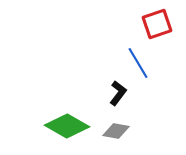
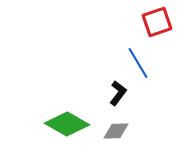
red square: moved 2 px up
green diamond: moved 2 px up
gray diamond: rotated 12 degrees counterclockwise
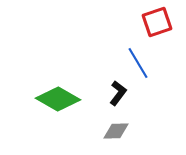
green diamond: moved 9 px left, 25 px up
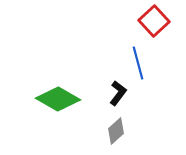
red square: moved 3 px left, 1 px up; rotated 24 degrees counterclockwise
blue line: rotated 16 degrees clockwise
gray diamond: rotated 40 degrees counterclockwise
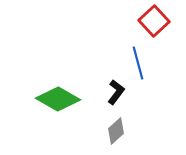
black L-shape: moved 2 px left, 1 px up
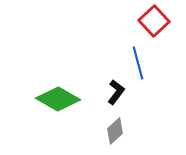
gray diamond: moved 1 px left
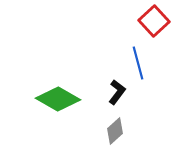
black L-shape: moved 1 px right
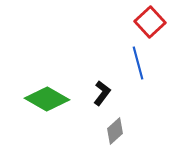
red square: moved 4 px left, 1 px down
black L-shape: moved 15 px left, 1 px down
green diamond: moved 11 px left
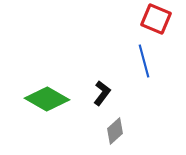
red square: moved 6 px right, 3 px up; rotated 24 degrees counterclockwise
blue line: moved 6 px right, 2 px up
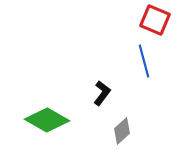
red square: moved 1 px left, 1 px down
green diamond: moved 21 px down
gray diamond: moved 7 px right
